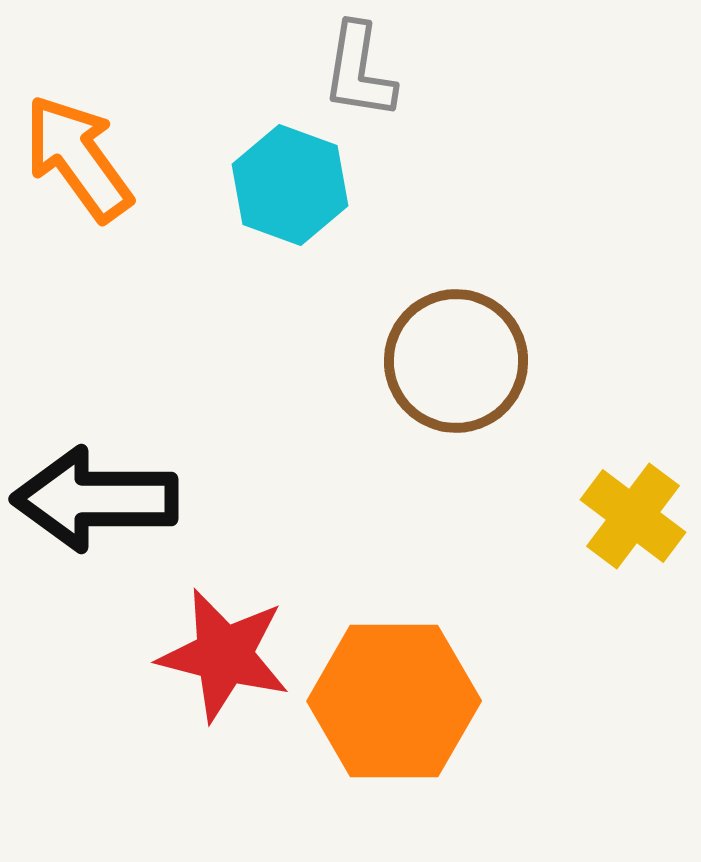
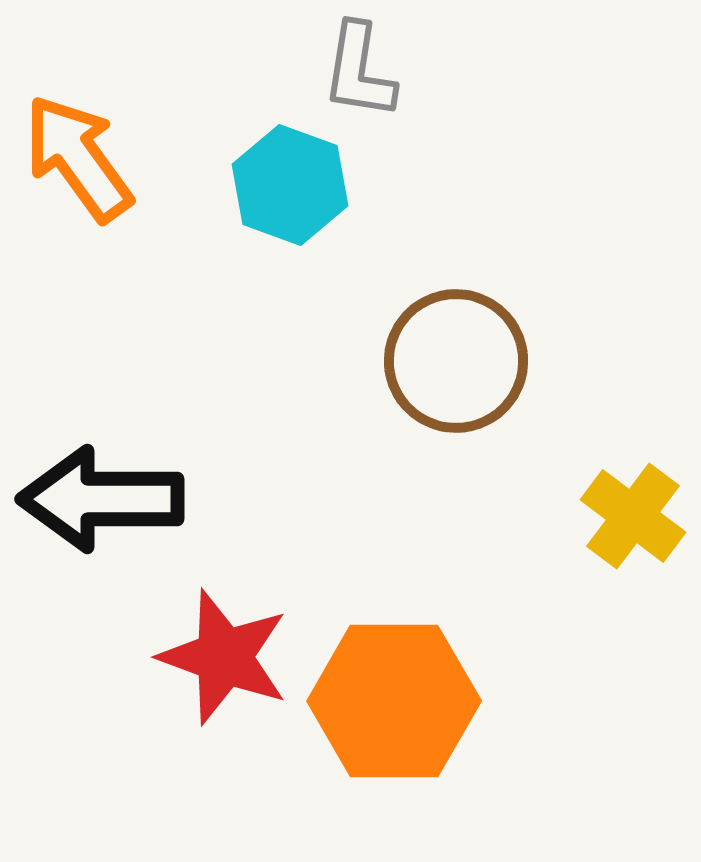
black arrow: moved 6 px right
red star: moved 2 px down; rotated 6 degrees clockwise
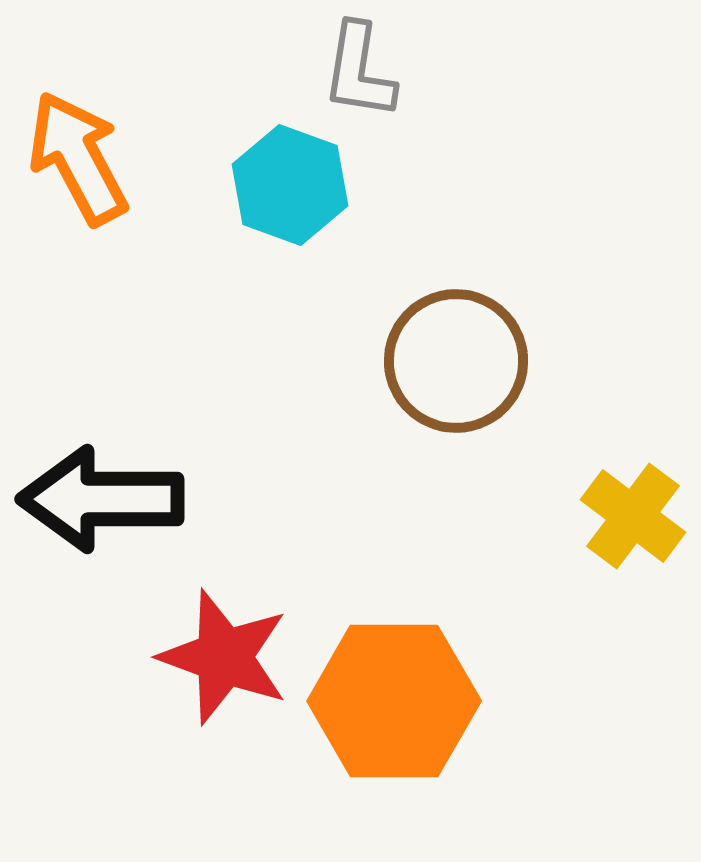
orange arrow: rotated 8 degrees clockwise
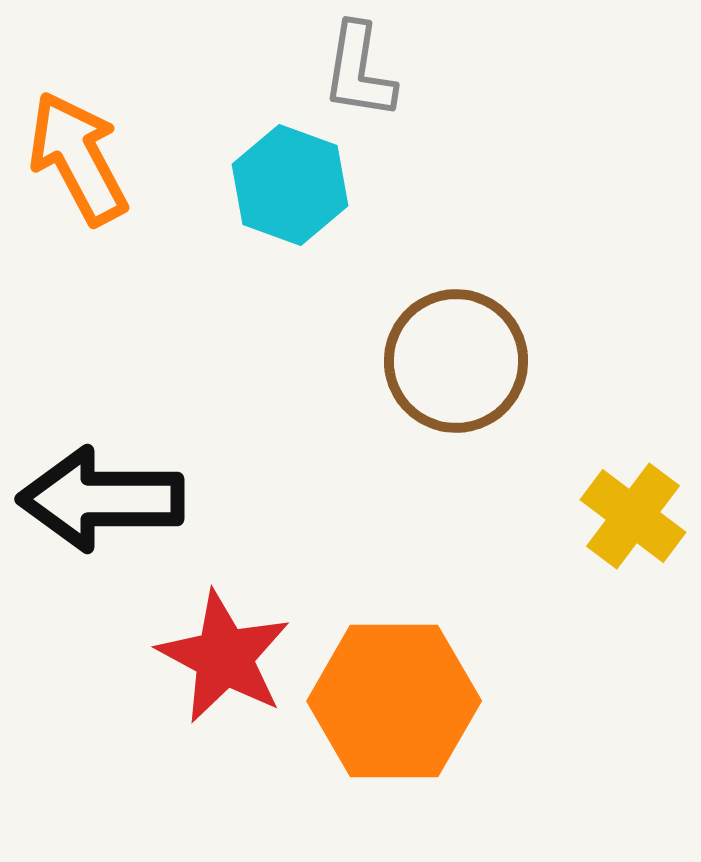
red star: rotated 8 degrees clockwise
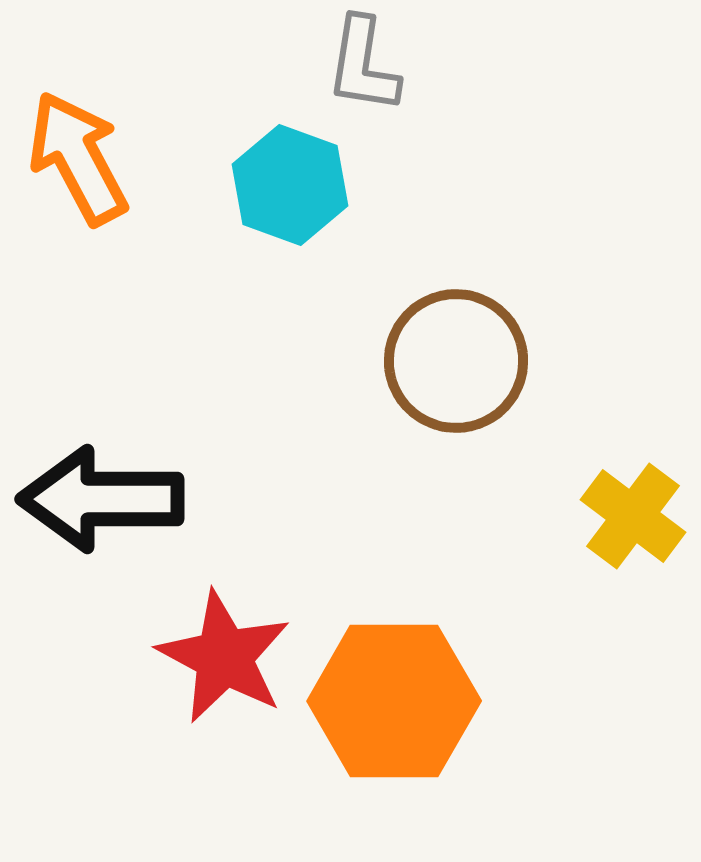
gray L-shape: moved 4 px right, 6 px up
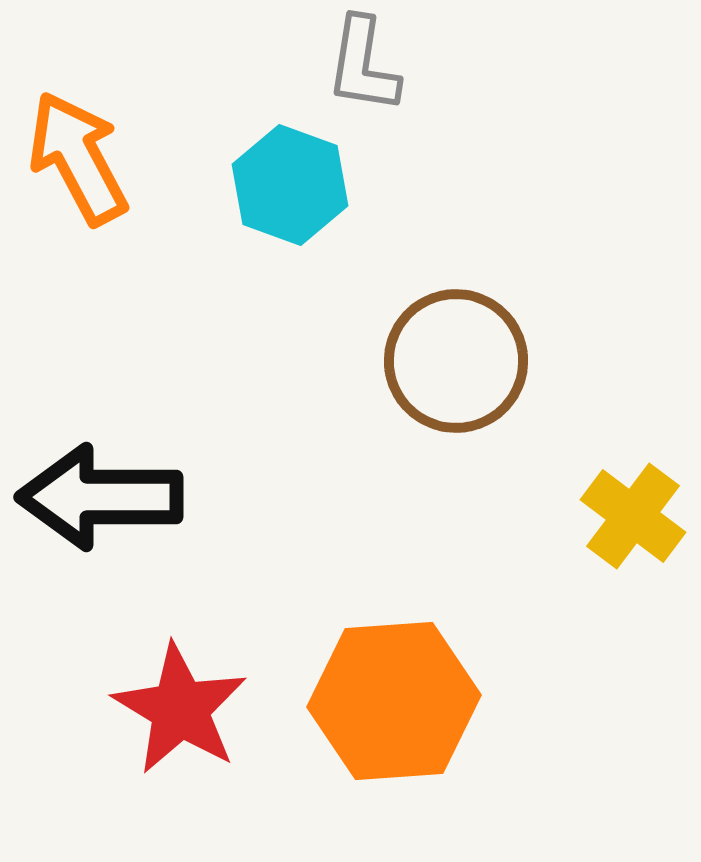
black arrow: moved 1 px left, 2 px up
red star: moved 44 px left, 52 px down; rotated 3 degrees clockwise
orange hexagon: rotated 4 degrees counterclockwise
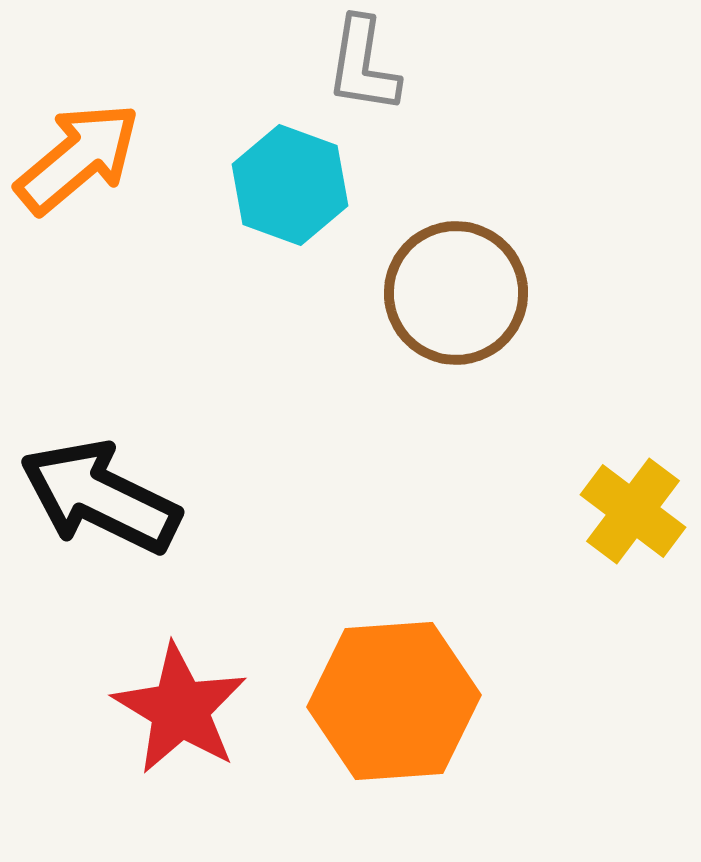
orange arrow: rotated 78 degrees clockwise
brown circle: moved 68 px up
black arrow: rotated 26 degrees clockwise
yellow cross: moved 5 px up
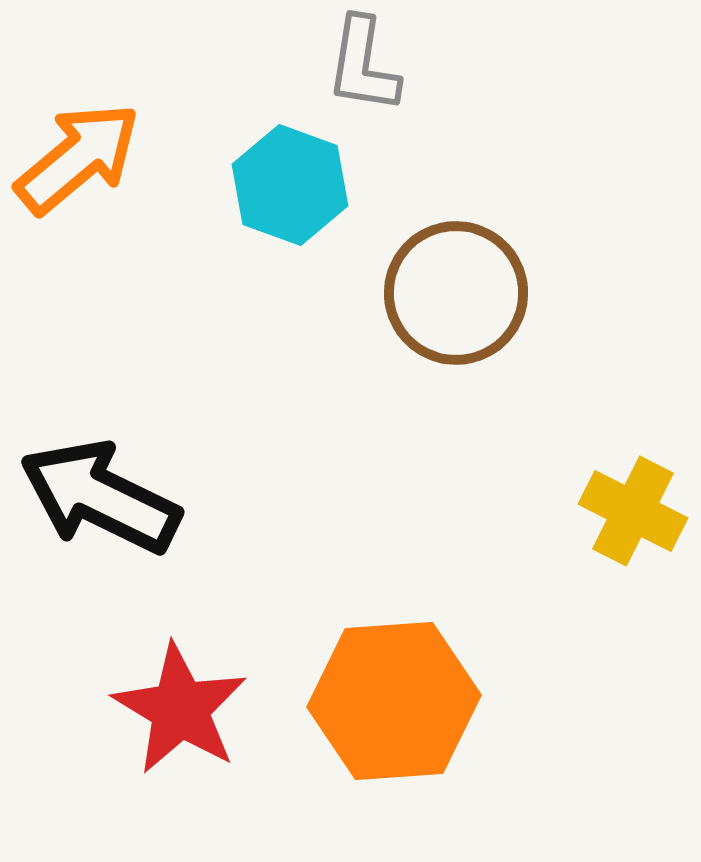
yellow cross: rotated 10 degrees counterclockwise
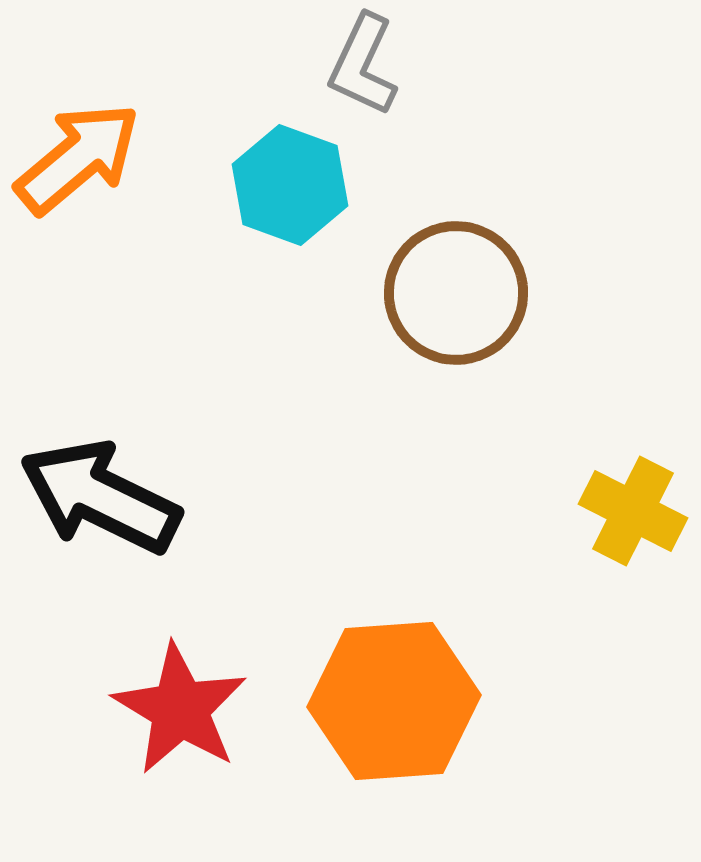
gray L-shape: rotated 16 degrees clockwise
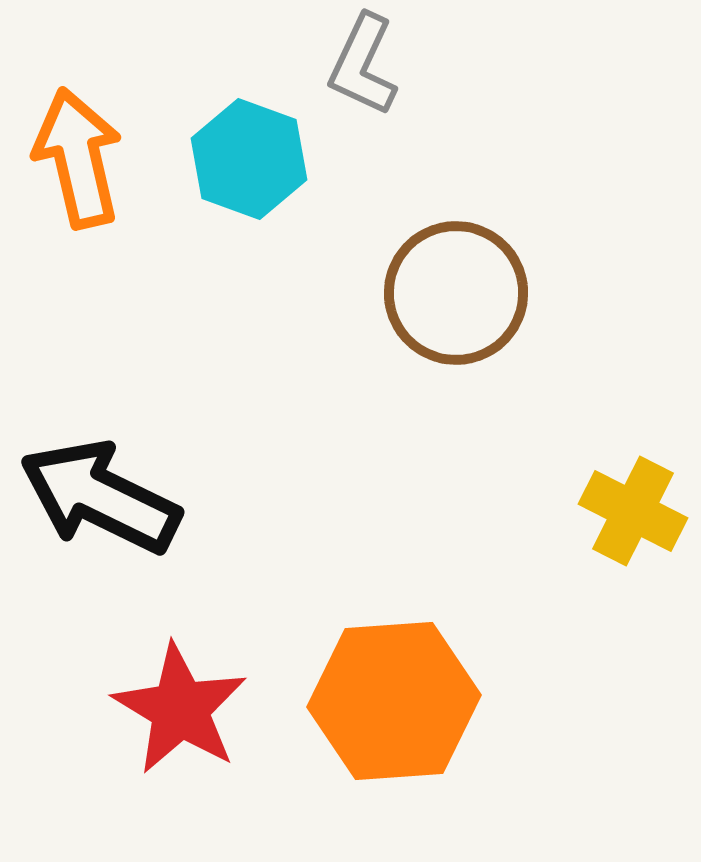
orange arrow: rotated 63 degrees counterclockwise
cyan hexagon: moved 41 px left, 26 px up
